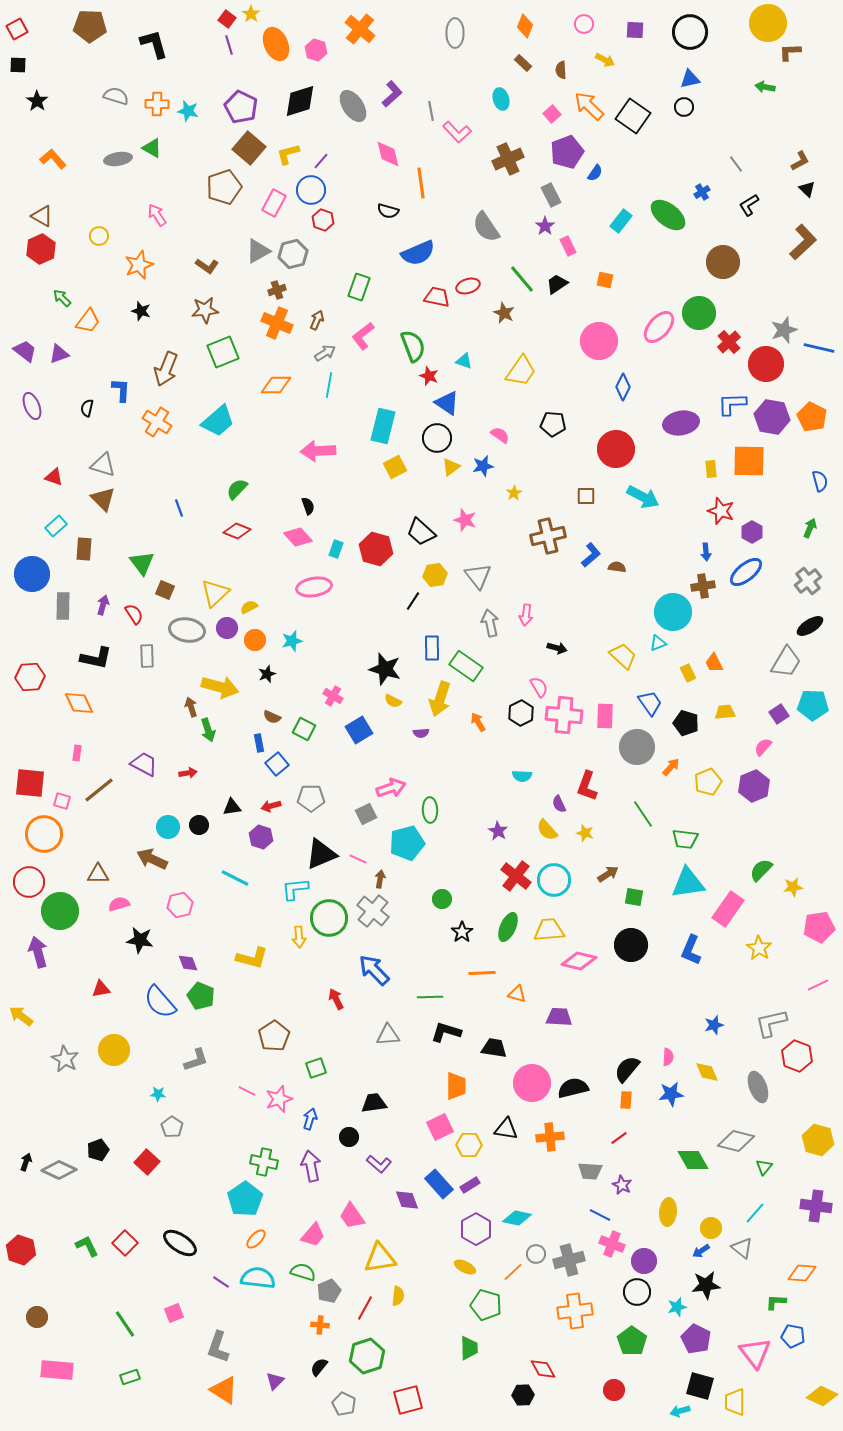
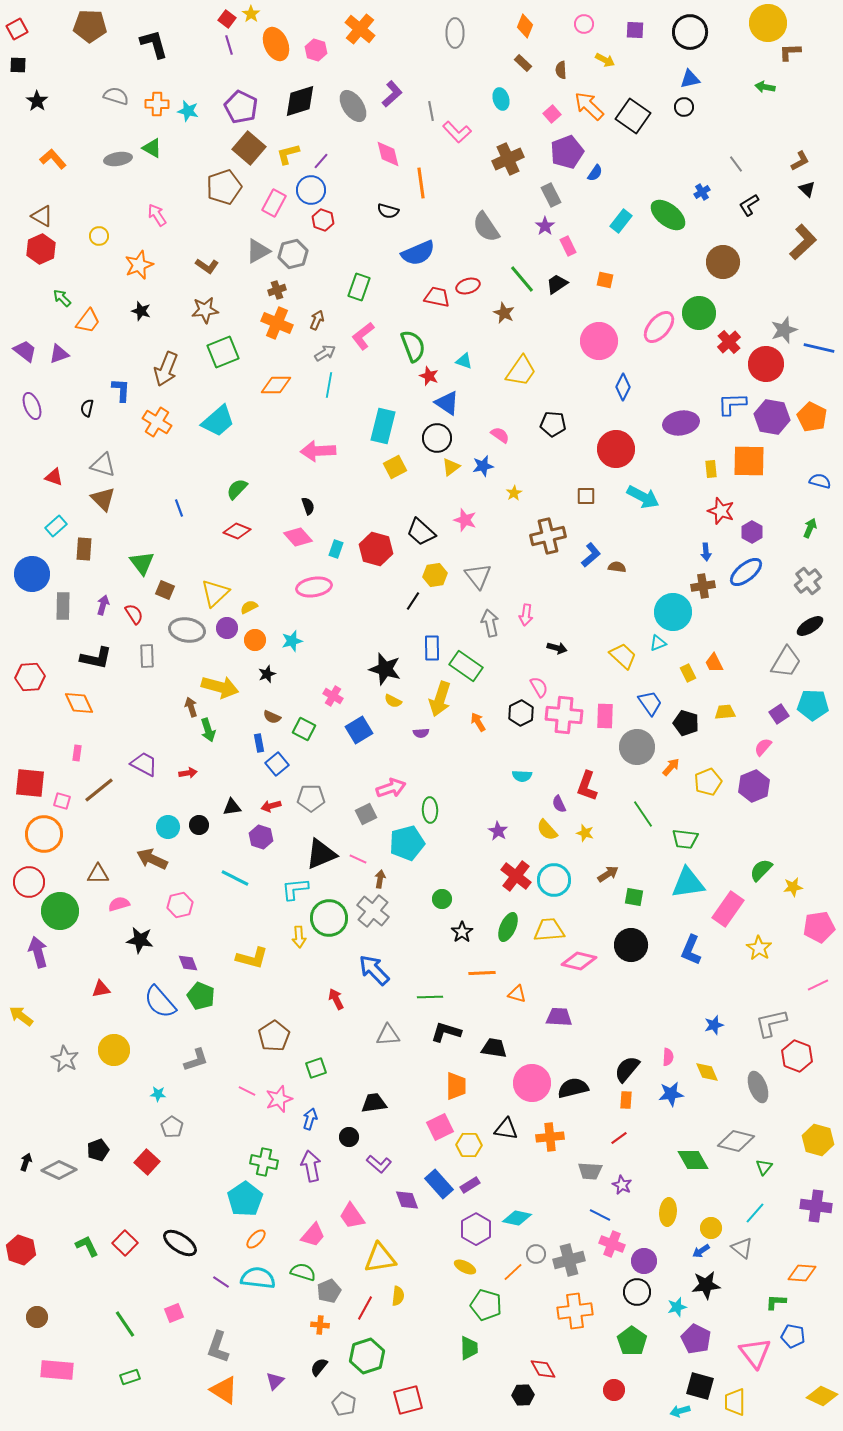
blue semicircle at (820, 481): rotated 60 degrees counterclockwise
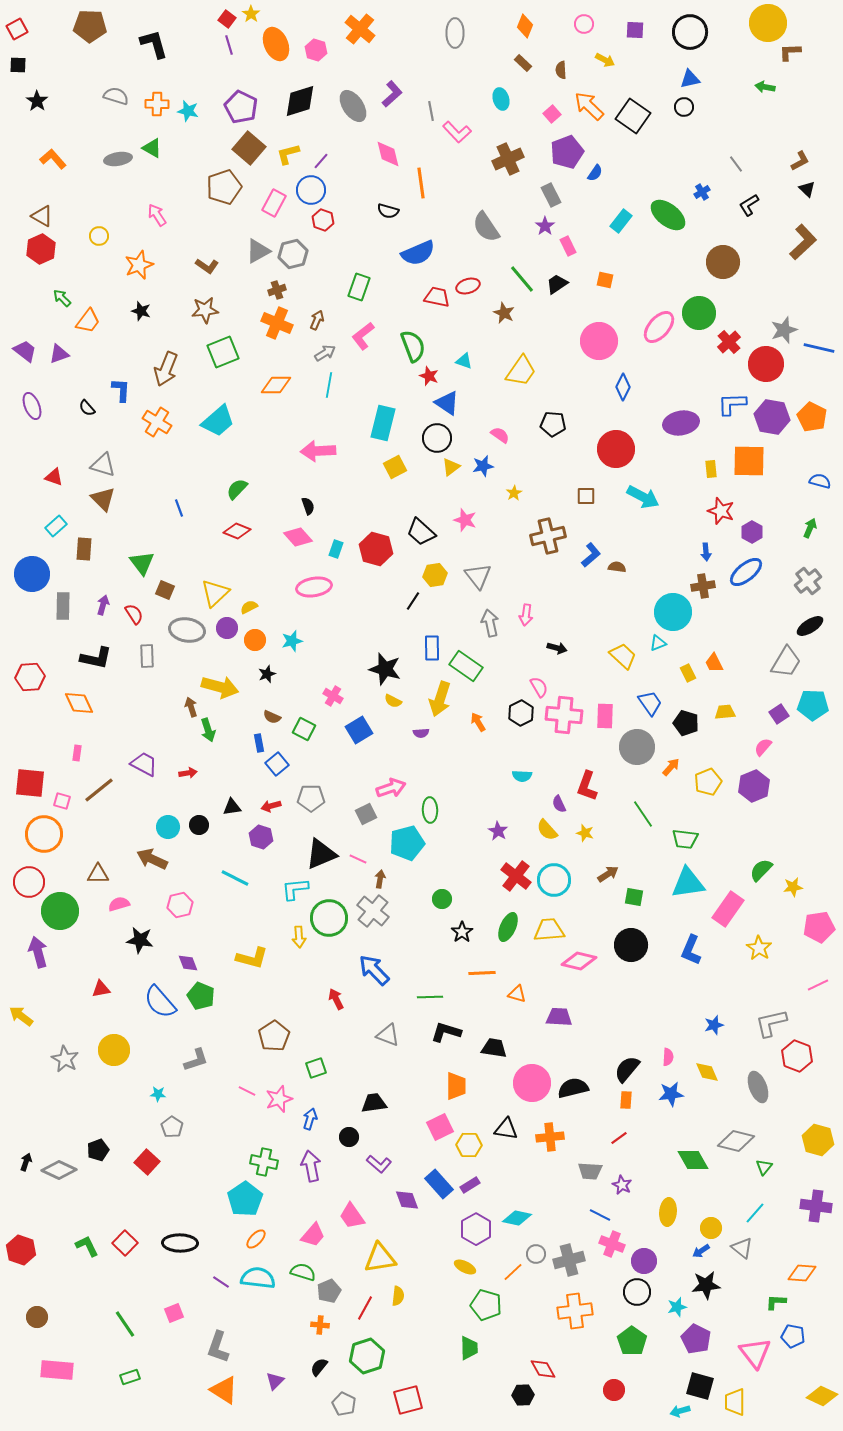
black semicircle at (87, 408): rotated 54 degrees counterclockwise
cyan rectangle at (383, 426): moved 3 px up
gray triangle at (388, 1035): rotated 25 degrees clockwise
black ellipse at (180, 1243): rotated 32 degrees counterclockwise
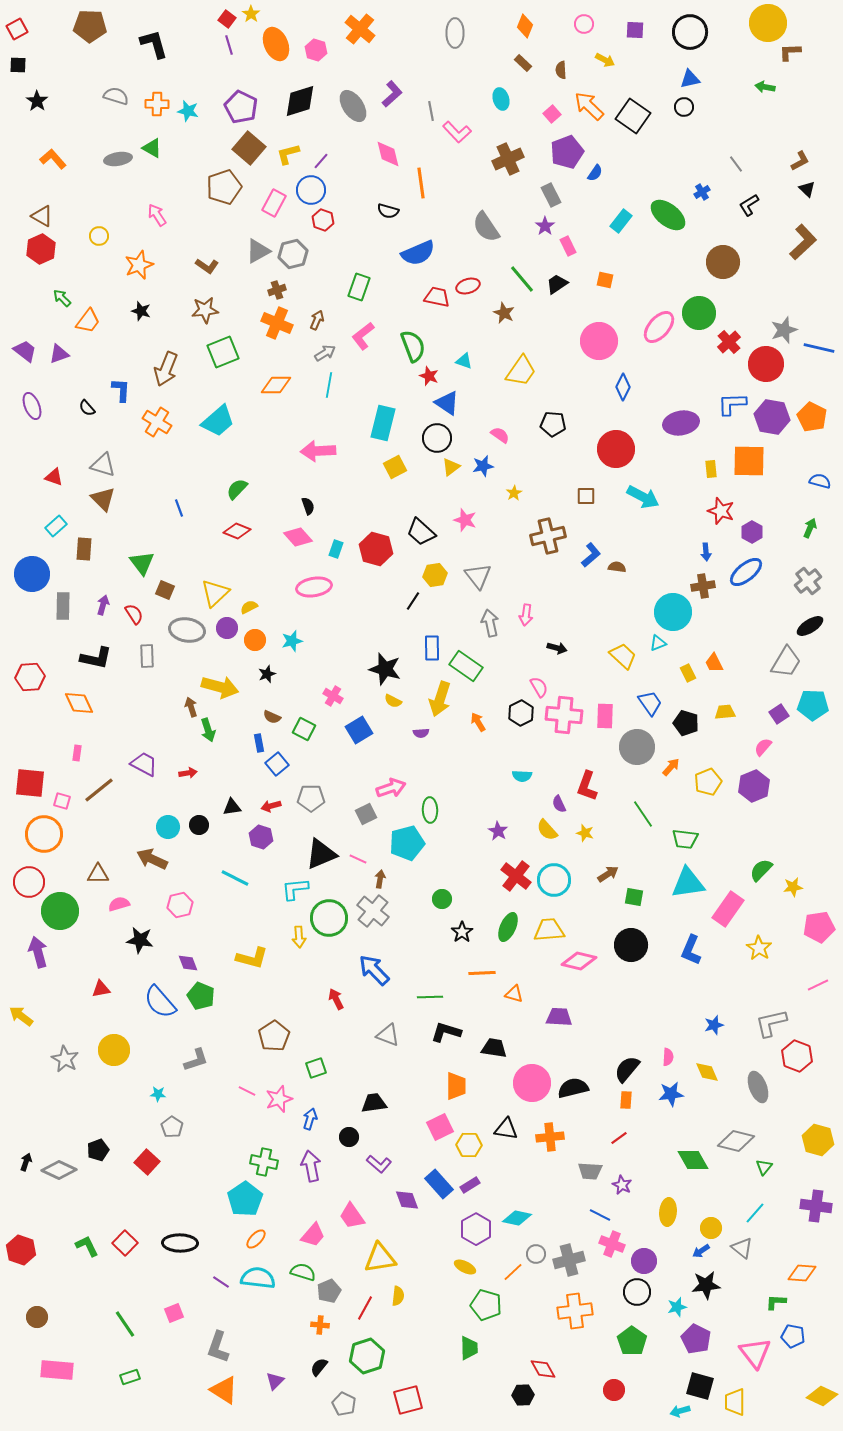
orange triangle at (517, 994): moved 3 px left
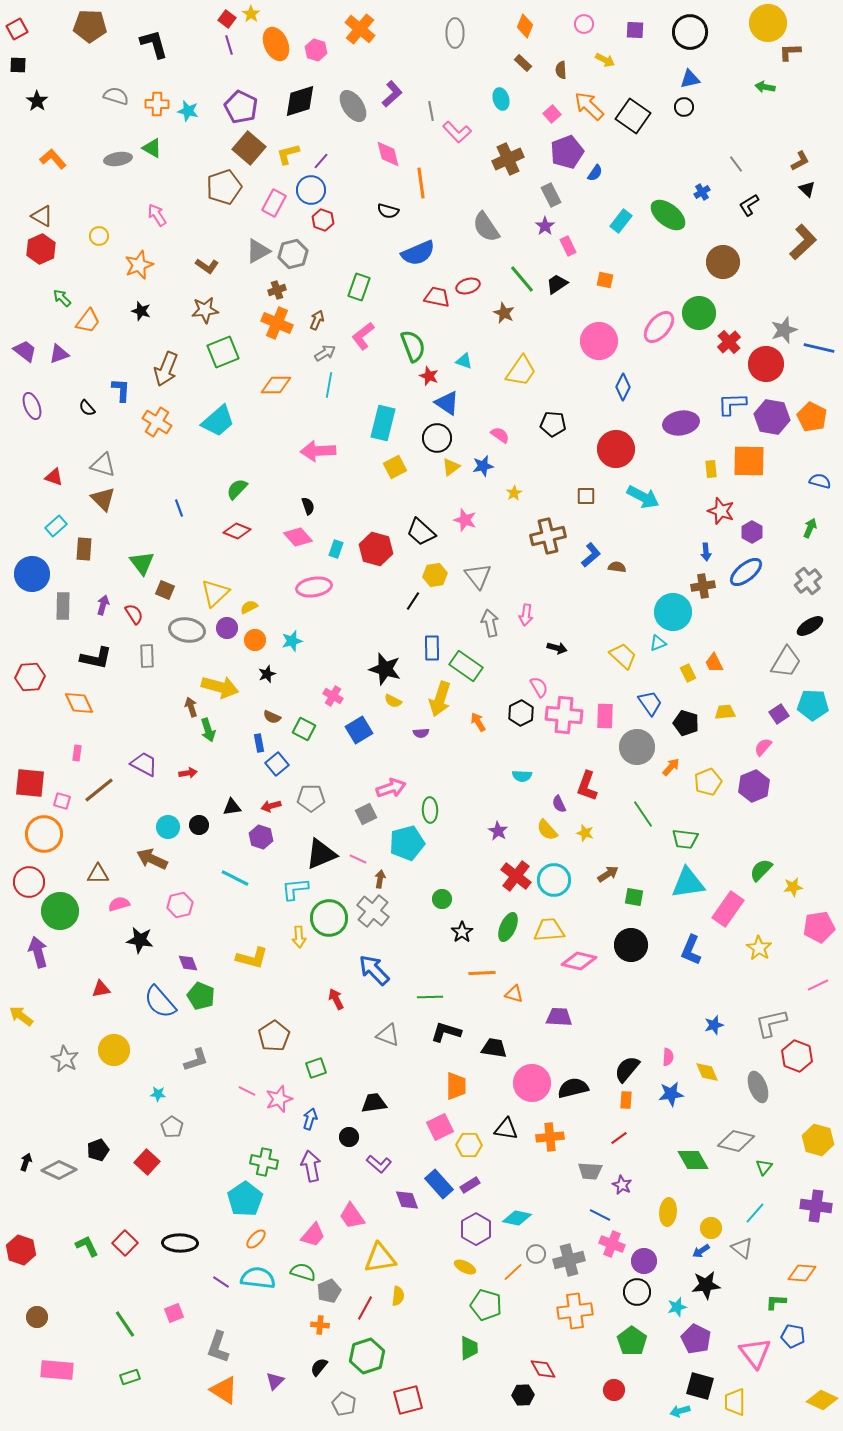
yellow diamond at (822, 1396): moved 4 px down
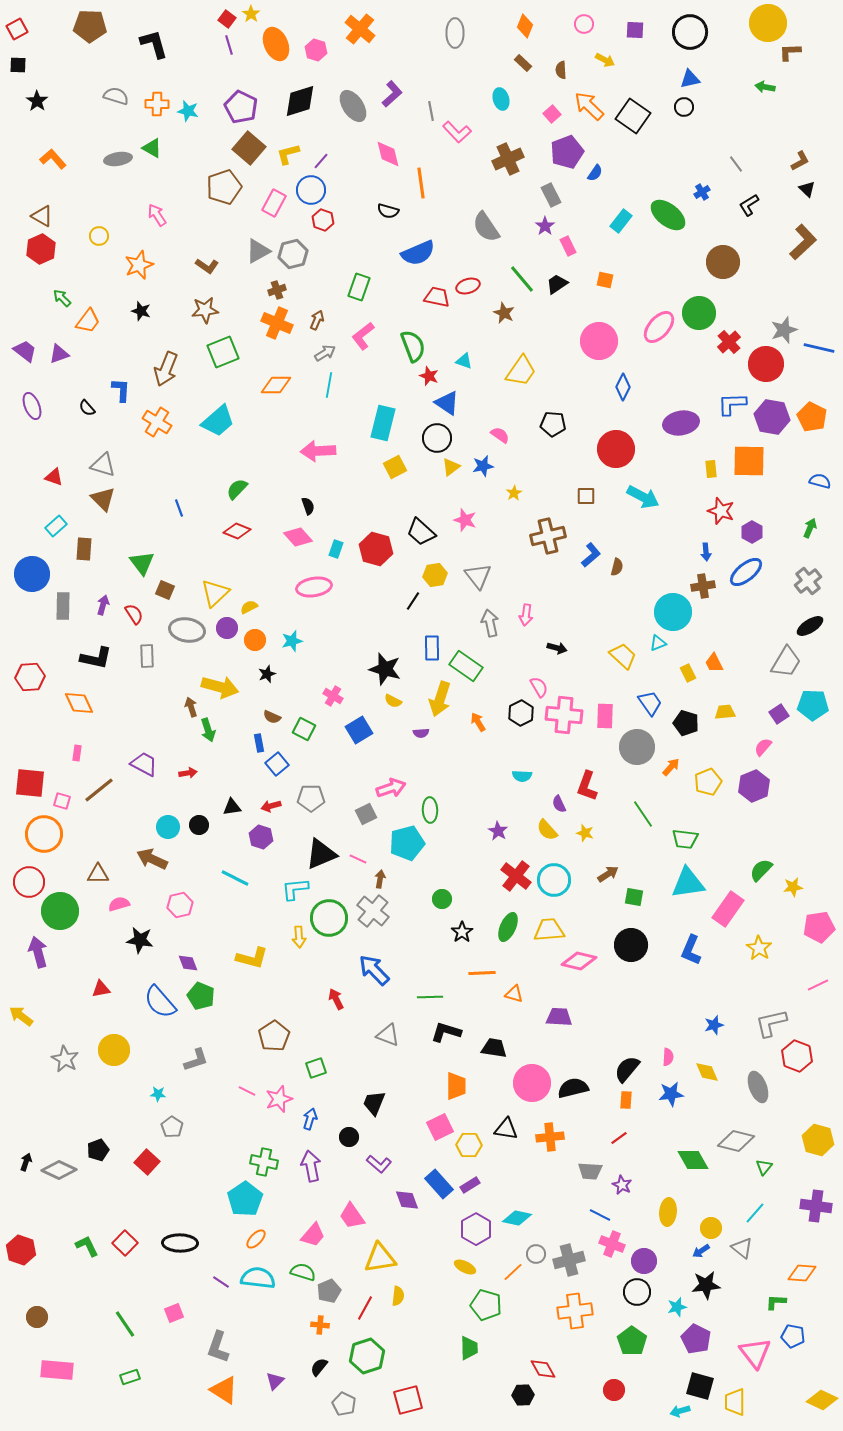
brown semicircle at (617, 567): rotated 96 degrees clockwise
black trapezoid at (374, 1103): rotated 60 degrees counterclockwise
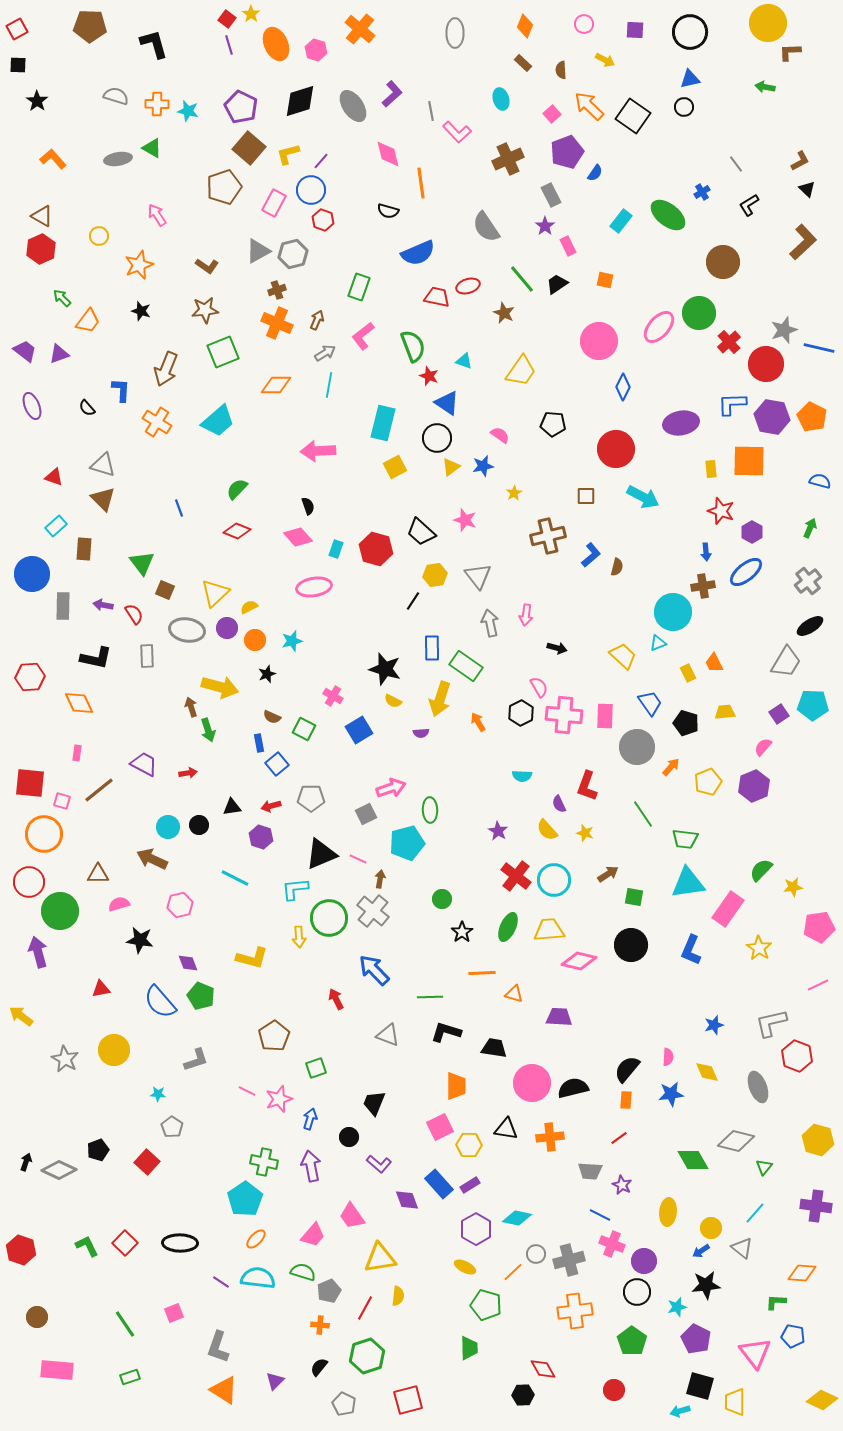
purple arrow at (103, 605): rotated 96 degrees counterclockwise
